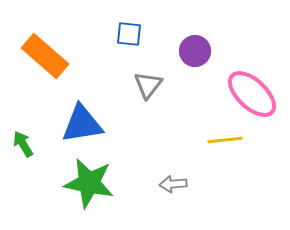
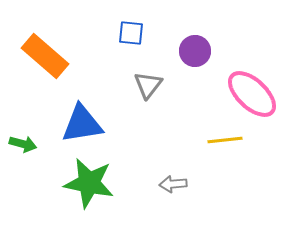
blue square: moved 2 px right, 1 px up
green arrow: rotated 136 degrees clockwise
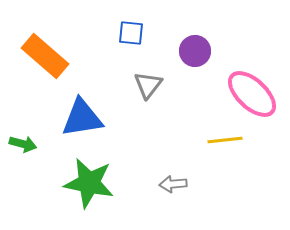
blue triangle: moved 6 px up
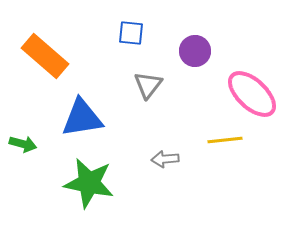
gray arrow: moved 8 px left, 25 px up
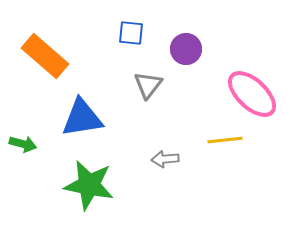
purple circle: moved 9 px left, 2 px up
green star: moved 2 px down
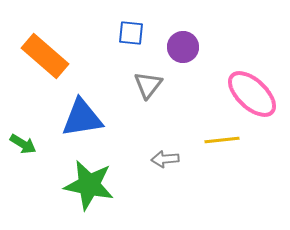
purple circle: moved 3 px left, 2 px up
yellow line: moved 3 px left
green arrow: rotated 16 degrees clockwise
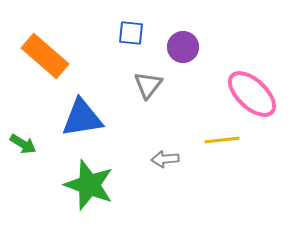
green star: rotated 9 degrees clockwise
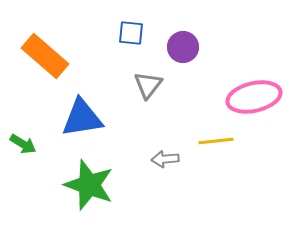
pink ellipse: moved 2 px right, 3 px down; rotated 56 degrees counterclockwise
yellow line: moved 6 px left, 1 px down
